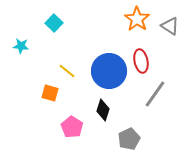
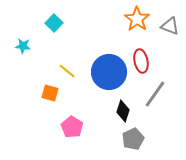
gray triangle: rotated 12 degrees counterclockwise
cyan star: moved 2 px right
blue circle: moved 1 px down
black diamond: moved 20 px right, 1 px down
gray pentagon: moved 4 px right
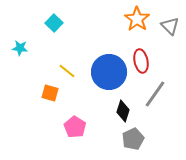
gray triangle: rotated 24 degrees clockwise
cyan star: moved 3 px left, 2 px down
pink pentagon: moved 3 px right
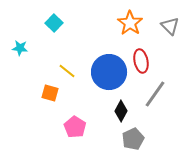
orange star: moved 7 px left, 4 px down
black diamond: moved 2 px left; rotated 10 degrees clockwise
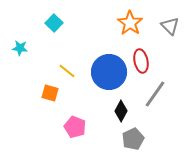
pink pentagon: rotated 10 degrees counterclockwise
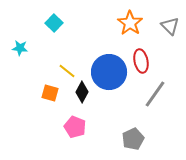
black diamond: moved 39 px left, 19 px up
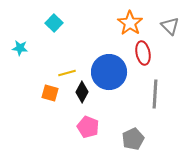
red ellipse: moved 2 px right, 8 px up
yellow line: moved 2 px down; rotated 54 degrees counterclockwise
gray line: rotated 32 degrees counterclockwise
pink pentagon: moved 13 px right
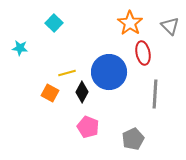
orange square: rotated 12 degrees clockwise
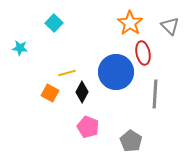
blue circle: moved 7 px right
gray pentagon: moved 2 px left, 2 px down; rotated 15 degrees counterclockwise
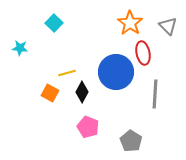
gray triangle: moved 2 px left
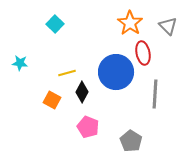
cyan square: moved 1 px right, 1 px down
cyan star: moved 15 px down
orange square: moved 2 px right, 7 px down
